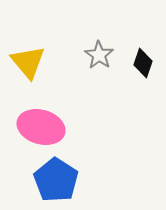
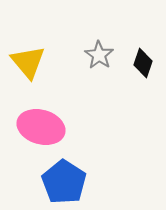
blue pentagon: moved 8 px right, 2 px down
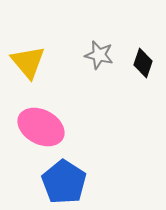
gray star: rotated 20 degrees counterclockwise
pink ellipse: rotated 12 degrees clockwise
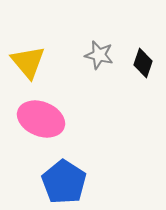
pink ellipse: moved 8 px up; rotated 6 degrees counterclockwise
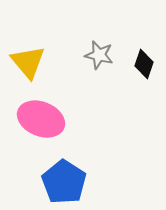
black diamond: moved 1 px right, 1 px down
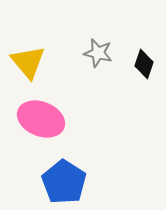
gray star: moved 1 px left, 2 px up
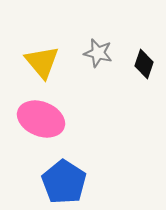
yellow triangle: moved 14 px right
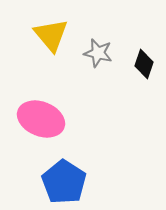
yellow triangle: moved 9 px right, 27 px up
